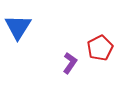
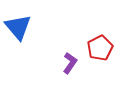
blue triangle: rotated 12 degrees counterclockwise
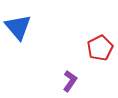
purple L-shape: moved 18 px down
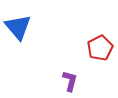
purple L-shape: rotated 20 degrees counterclockwise
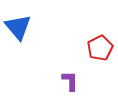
purple L-shape: rotated 15 degrees counterclockwise
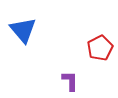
blue triangle: moved 5 px right, 3 px down
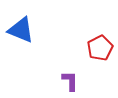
blue triangle: moved 2 px left; rotated 28 degrees counterclockwise
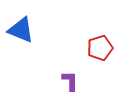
red pentagon: rotated 10 degrees clockwise
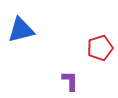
blue triangle: rotated 36 degrees counterclockwise
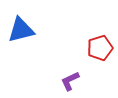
purple L-shape: rotated 115 degrees counterclockwise
